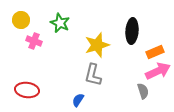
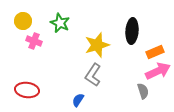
yellow circle: moved 2 px right, 1 px down
gray L-shape: rotated 20 degrees clockwise
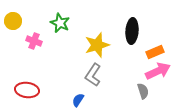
yellow circle: moved 10 px left
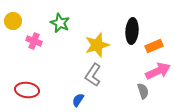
orange rectangle: moved 1 px left, 6 px up
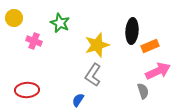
yellow circle: moved 1 px right, 3 px up
orange rectangle: moved 4 px left
red ellipse: rotated 10 degrees counterclockwise
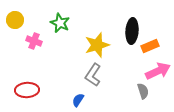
yellow circle: moved 1 px right, 2 px down
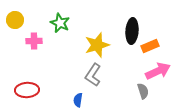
pink cross: rotated 21 degrees counterclockwise
blue semicircle: rotated 24 degrees counterclockwise
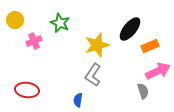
black ellipse: moved 2 px left, 2 px up; rotated 35 degrees clockwise
pink cross: rotated 21 degrees counterclockwise
red ellipse: rotated 10 degrees clockwise
